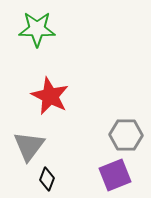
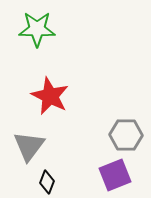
black diamond: moved 3 px down
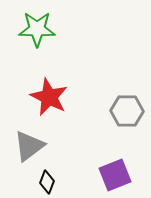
red star: moved 1 px left, 1 px down
gray hexagon: moved 1 px right, 24 px up
gray triangle: rotated 16 degrees clockwise
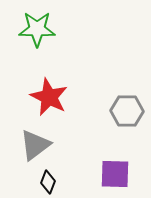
gray triangle: moved 6 px right, 1 px up
purple square: moved 1 px up; rotated 24 degrees clockwise
black diamond: moved 1 px right
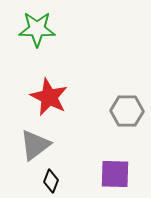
black diamond: moved 3 px right, 1 px up
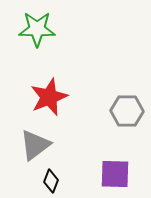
red star: rotated 24 degrees clockwise
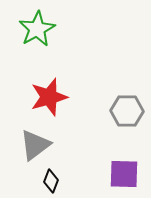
green star: rotated 30 degrees counterclockwise
red star: rotated 6 degrees clockwise
purple square: moved 9 px right
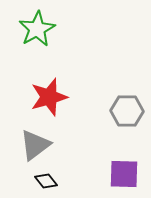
black diamond: moved 5 px left; rotated 60 degrees counterclockwise
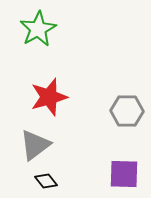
green star: moved 1 px right
